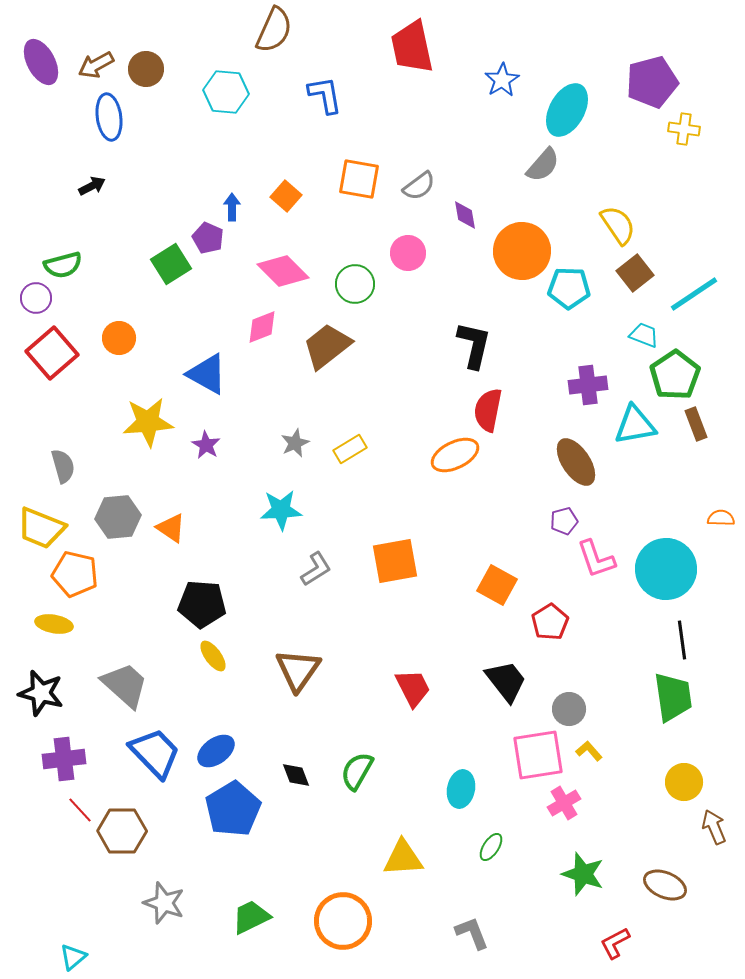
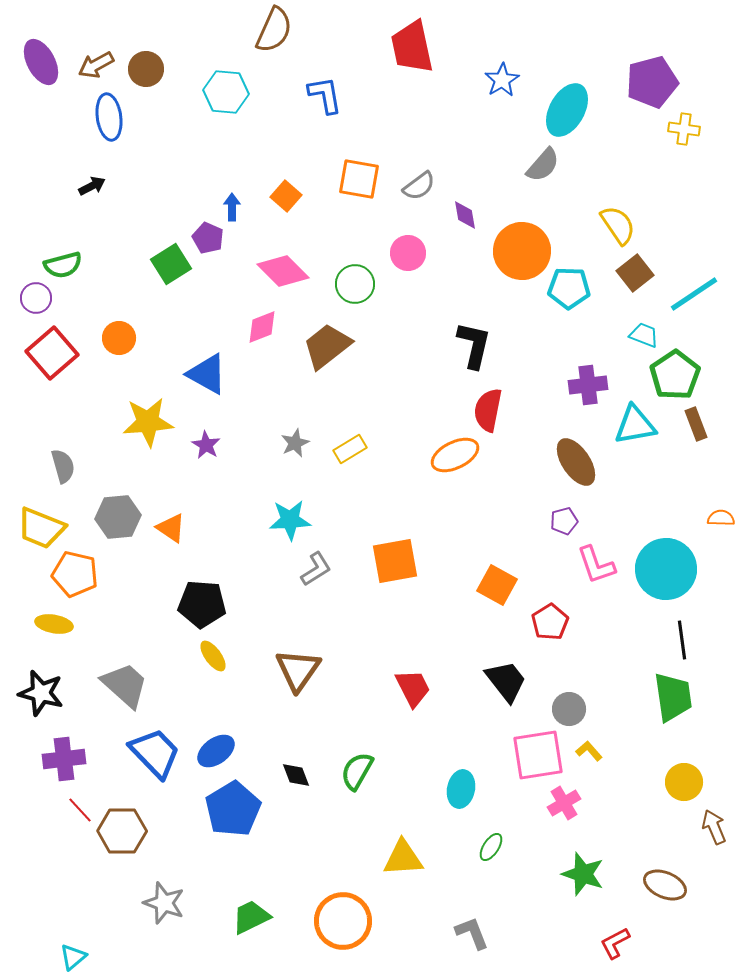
cyan star at (281, 510): moved 9 px right, 10 px down
pink L-shape at (596, 559): moved 6 px down
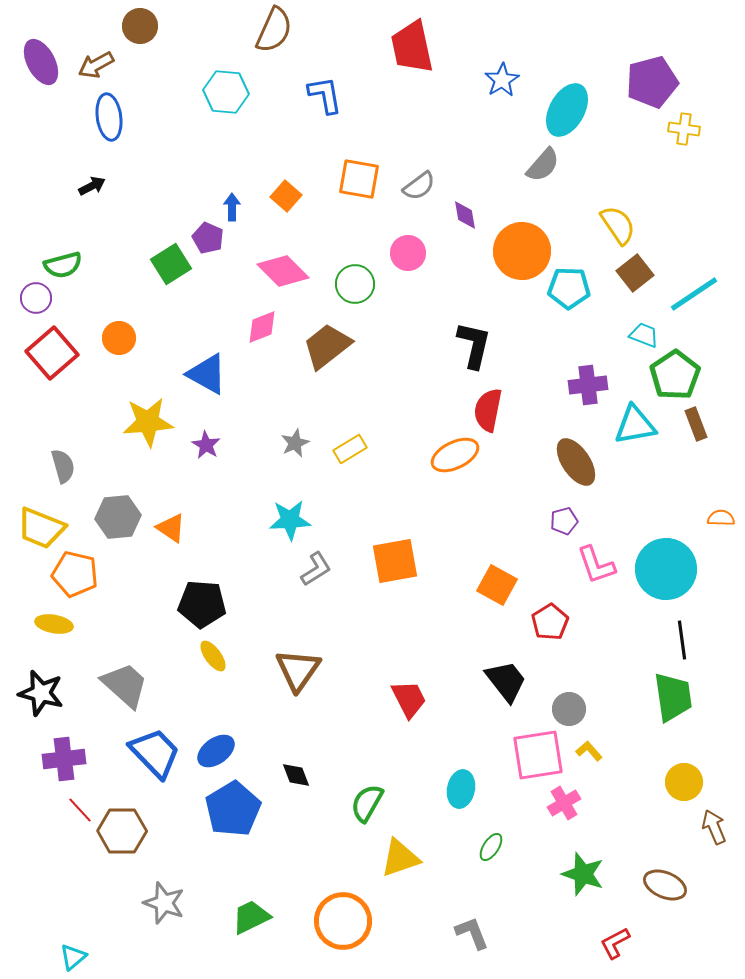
brown circle at (146, 69): moved 6 px left, 43 px up
red trapezoid at (413, 688): moved 4 px left, 11 px down
green semicircle at (357, 771): moved 10 px right, 32 px down
yellow triangle at (403, 858): moved 3 px left; rotated 15 degrees counterclockwise
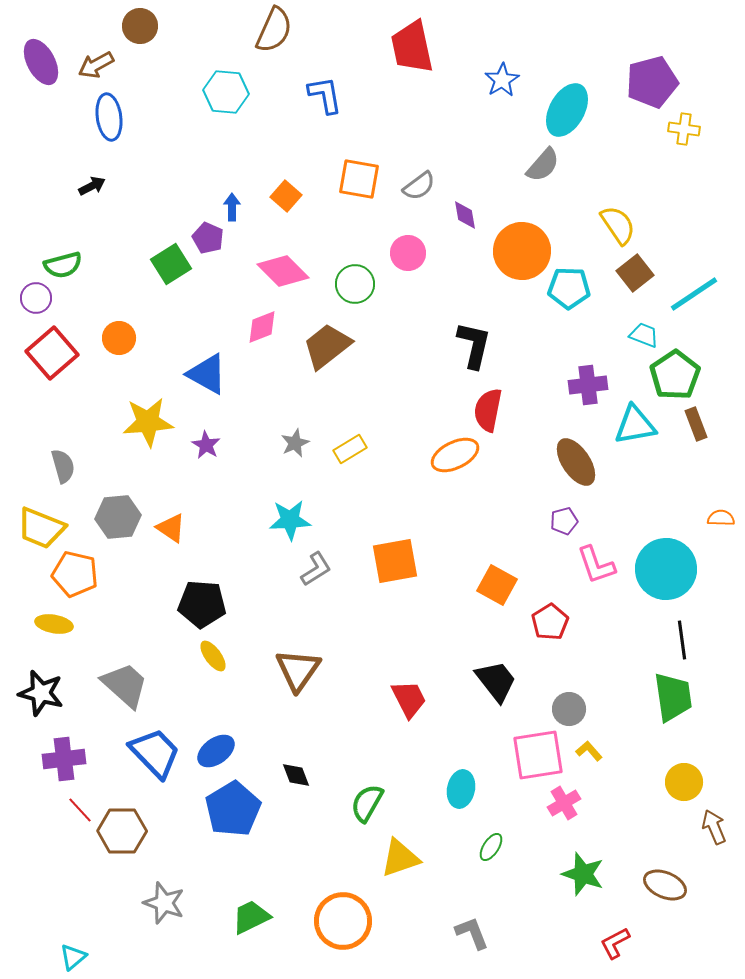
black trapezoid at (506, 681): moved 10 px left
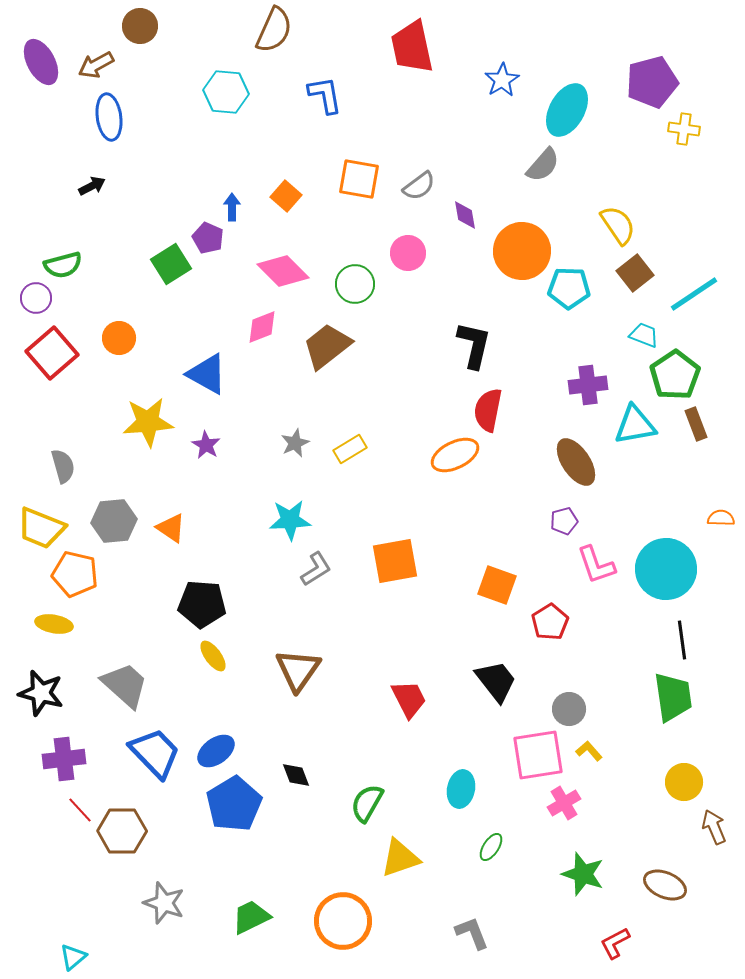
gray hexagon at (118, 517): moved 4 px left, 4 px down
orange square at (497, 585): rotated 9 degrees counterclockwise
blue pentagon at (233, 809): moved 1 px right, 5 px up
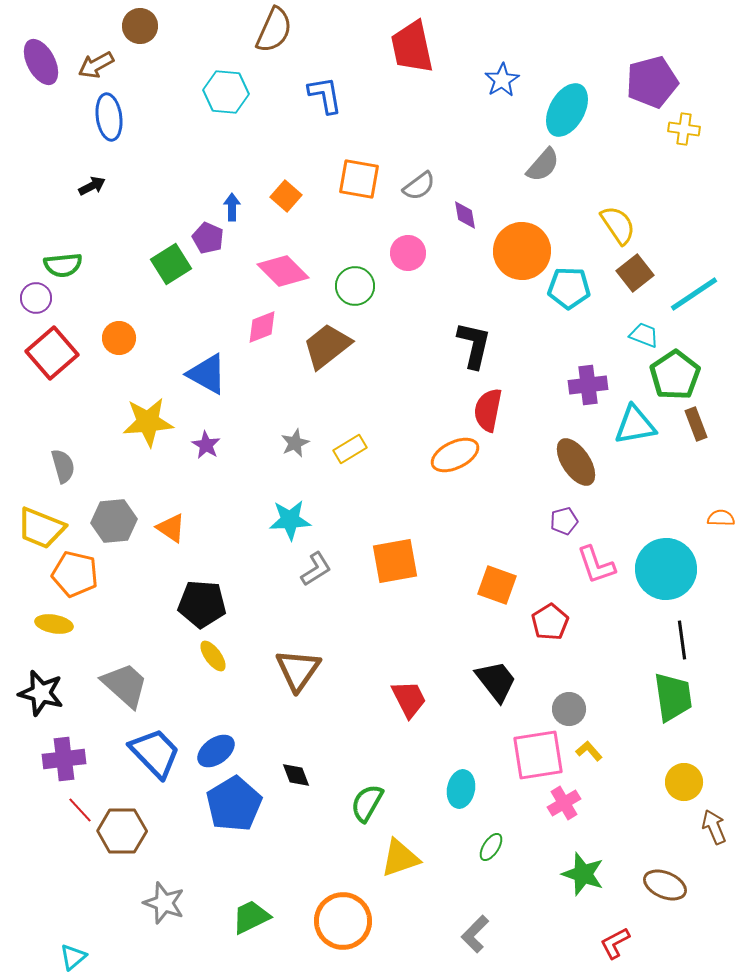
green semicircle at (63, 265): rotated 9 degrees clockwise
green circle at (355, 284): moved 2 px down
gray L-shape at (472, 933): moved 3 px right, 1 px down; rotated 114 degrees counterclockwise
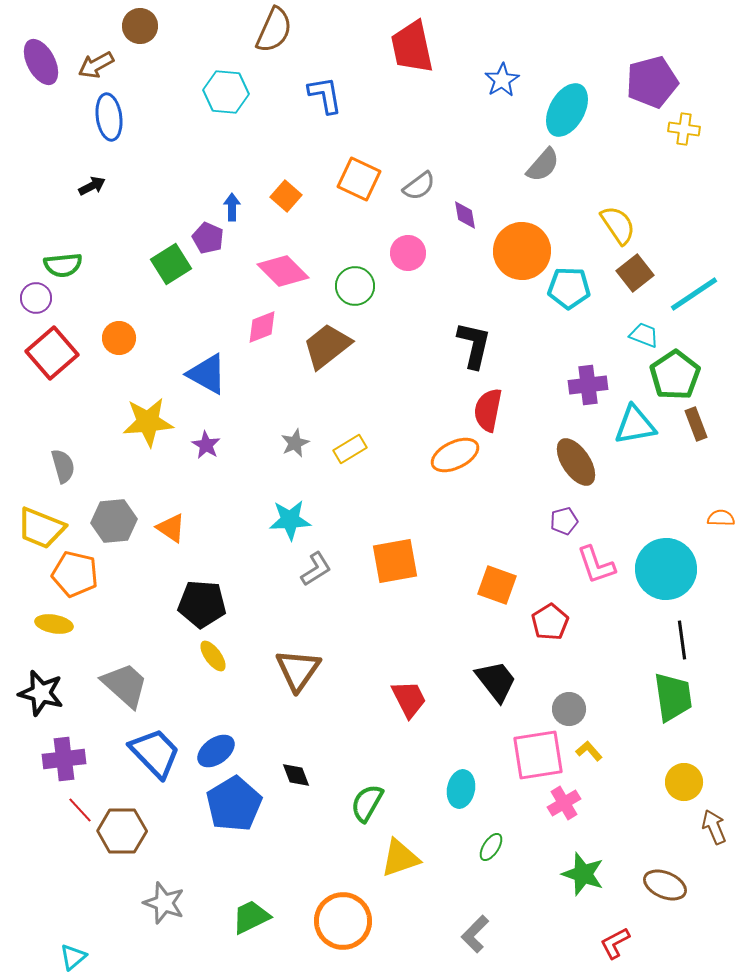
orange square at (359, 179): rotated 15 degrees clockwise
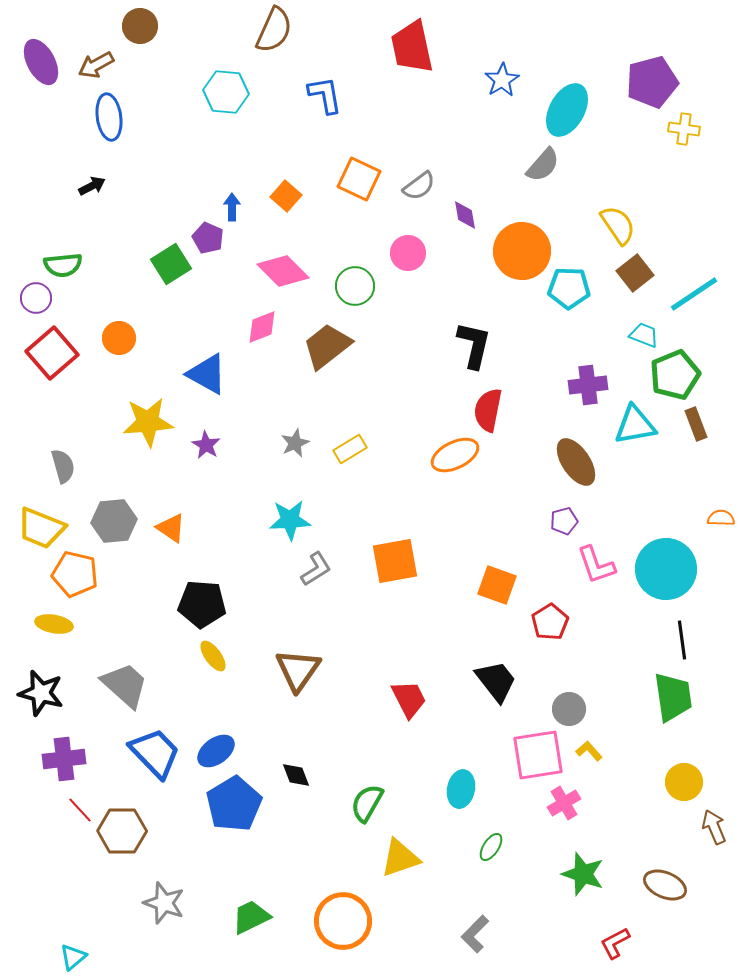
green pentagon at (675, 375): rotated 12 degrees clockwise
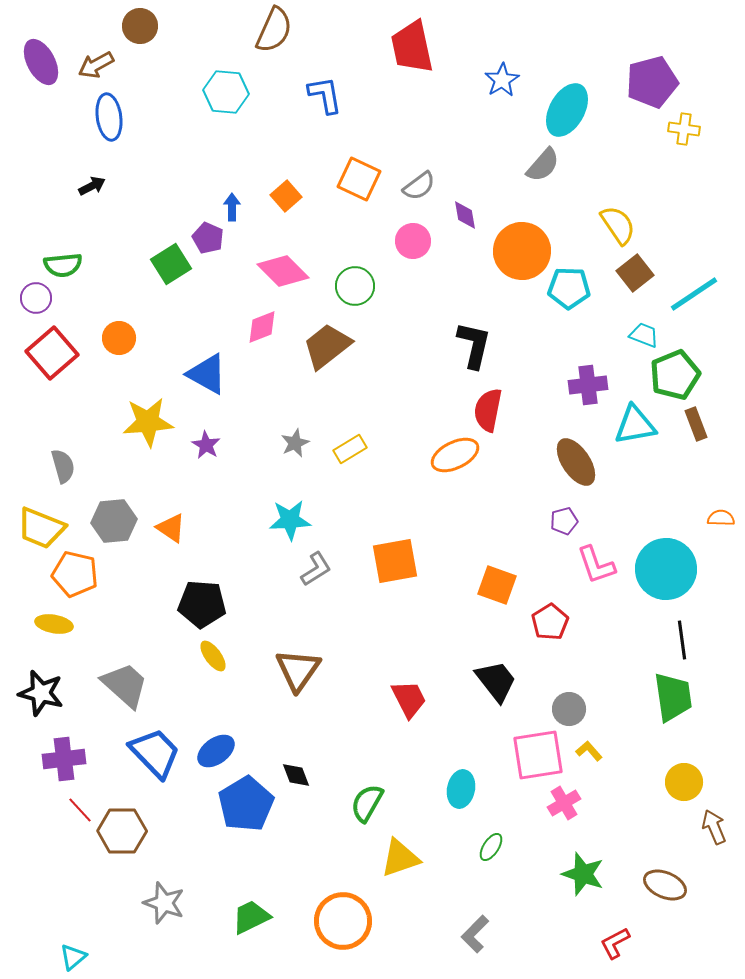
orange square at (286, 196): rotated 8 degrees clockwise
pink circle at (408, 253): moved 5 px right, 12 px up
blue pentagon at (234, 804): moved 12 px right
